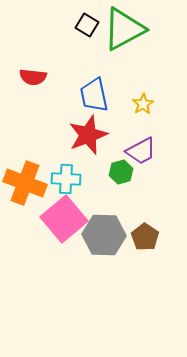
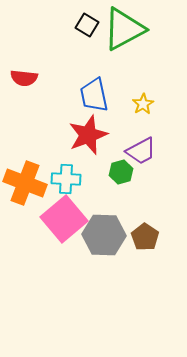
red semicircle: moved 9 px left, 1 px down
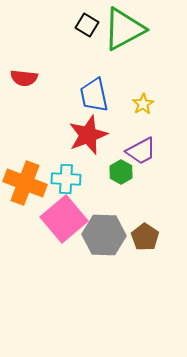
green hexagon: rotated 15 degrees counterclockwise
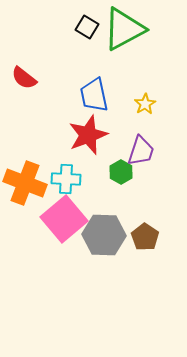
black square: moved 2 px down
red semicircle: rotated 32 degrees clockwise
yellow star: moved 2 px right
purple trapezoid: rotated 44 degrees counterclockwise
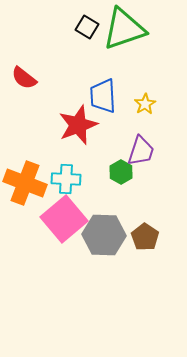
green triangle: rotated 9 degrees clockwise
blue trapezoid: moved 9 px right, 1 px down; rotated 9 degrees clockwise
red star: moved 10 px left, 10 px up
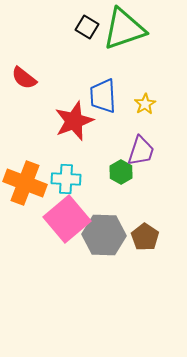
red star: moved 4 px left, 4 px up
pink square: moved 3 px right
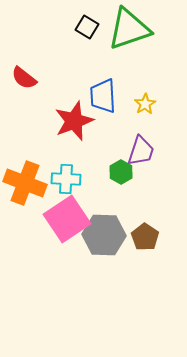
green triangle: moved 5 px right
pink square: rotated 6 degrees clockwise
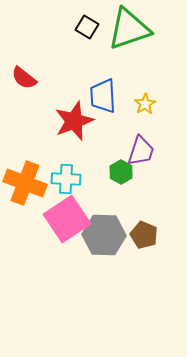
brown pentagon: moved 1 px left, 2 px up; rotated 12 degrees counterclockwise
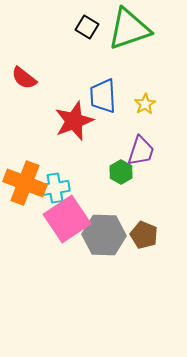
cyan cross: moved 11 px left, 9 px down; rotated 12 degrees counterclockwise
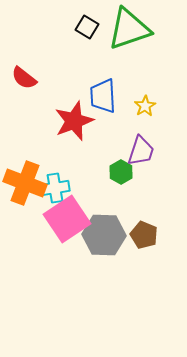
yellow star: moved 2 px down
